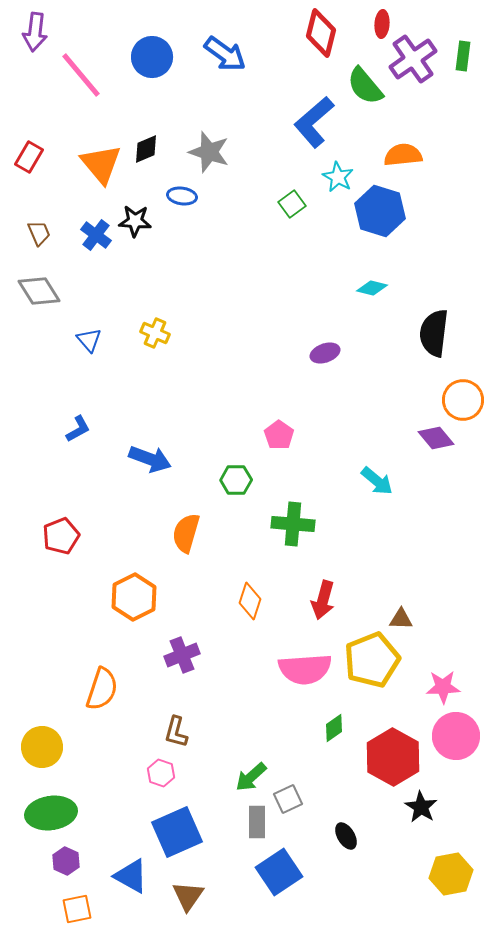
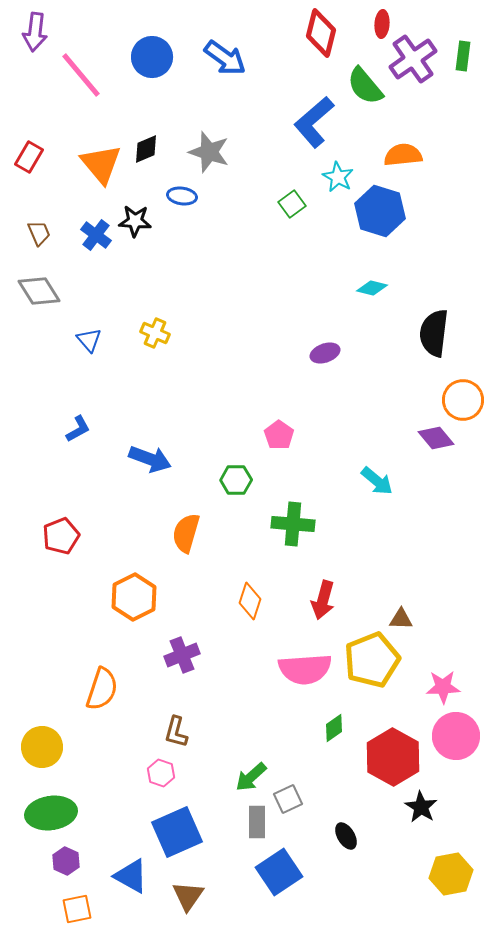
blue arrow at (225, 54): moved 4 px down
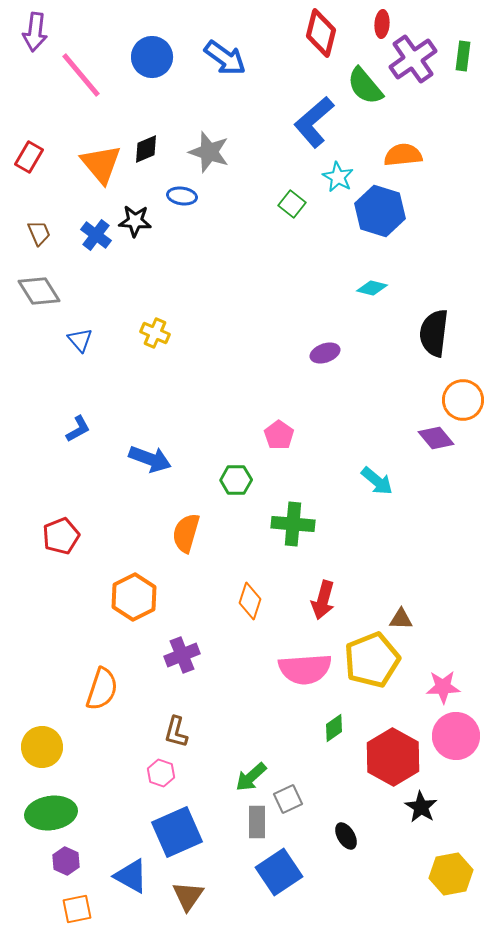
green square at (292, 204): rotated 16 degrees counterclockwise
blue triangle at (89, 340): moved 9 px left
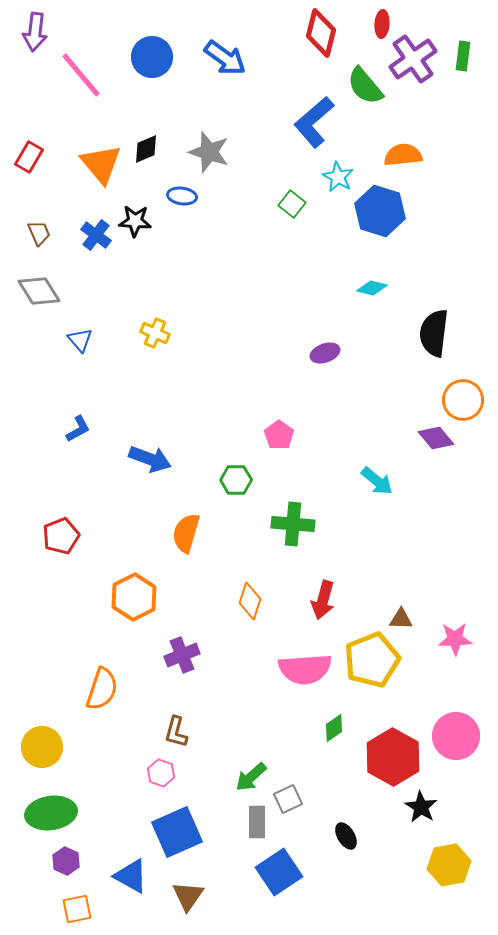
pink star at (443, 687): moved 12 px right, 48 px up
yellow hexagon at (451, 874): moved 2 px left, 9 px up
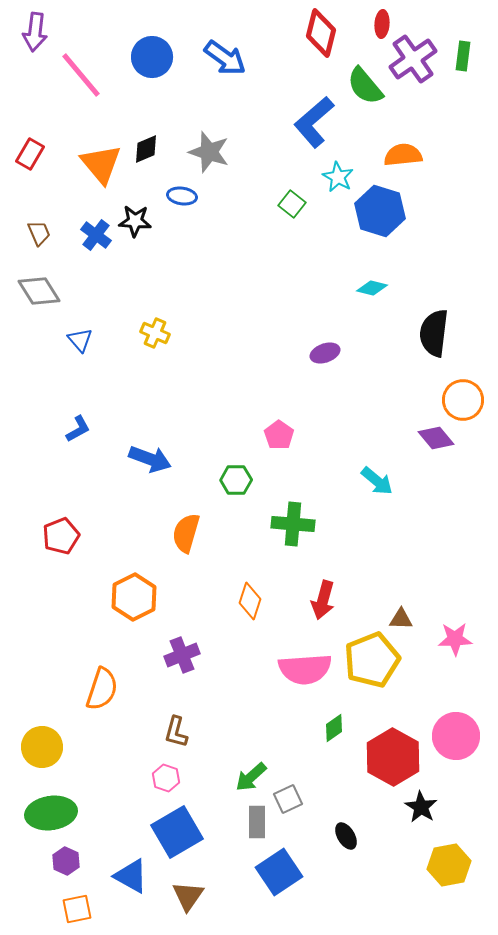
red rectangle at (29, 157): moved 1 px right, 3 px up
pink hexagon at (161, 773): moved 5 px right, 5 px down
blue square at (177, 832): rotated 6 degrees counterclockwise
